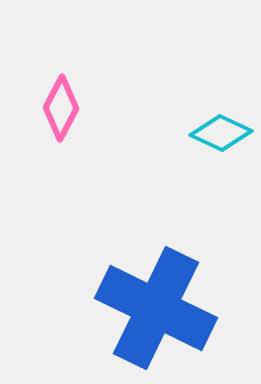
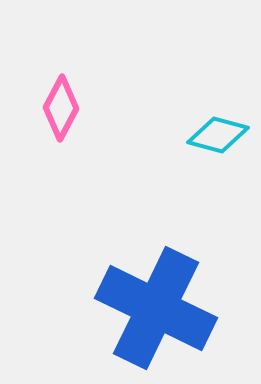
cyan diamond: moved 3 px left, 2 px down; rotated 10 degrees counterclockwise
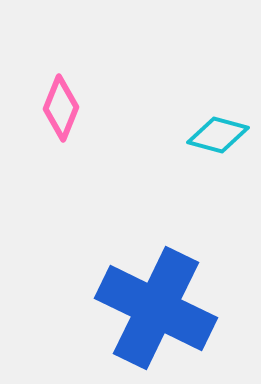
pink diamond: rotated 6 degrees counterclockwise
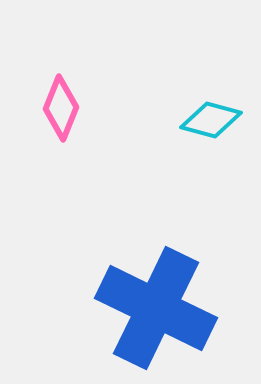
cyan diamond: moved 7 px left, 15 px up
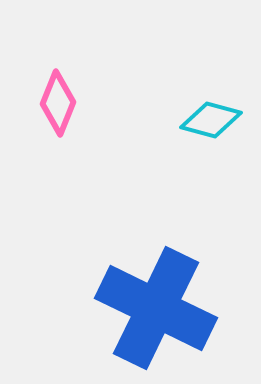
pink diamond: moved 3 px left, 5 px up
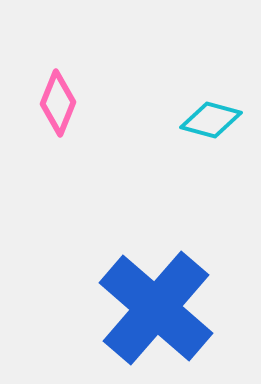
blue cross: rotated 15 degrees clockwise
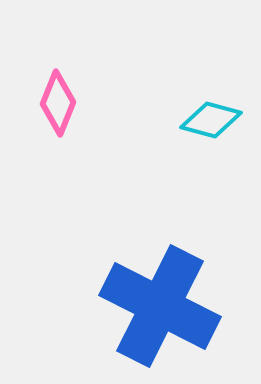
blue cross: moved 4 px right, 2 px up; rotated 14 degrees counterclockwise
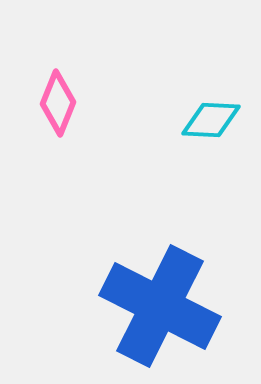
cyan diamond: rotated 12 degrees counterclockwise
